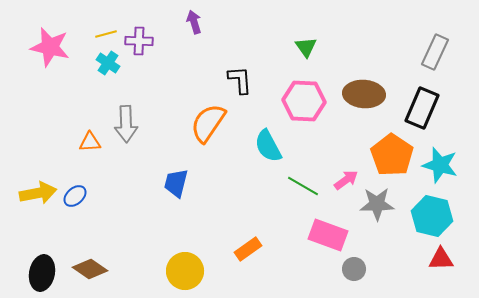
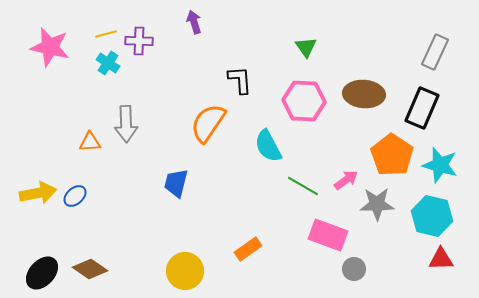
black ellipse: rotated 32 degrees clockwise
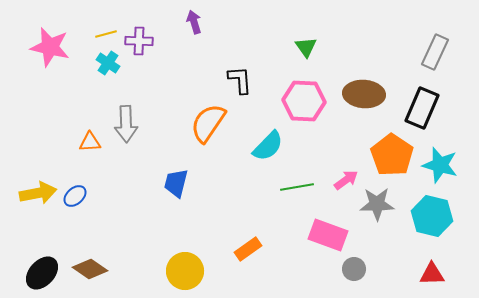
cyan semicircle: rotated 108 degrees counterclockwise
green line: moved 6 px left, 1 px down; rotated 40 degrees counterclockwise
red triangle: moved 9 px left, 15 px down
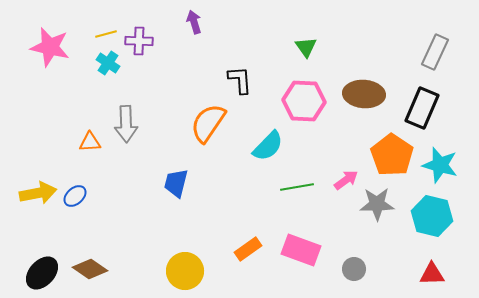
pink rectangle: moved 27 px left, 15 px down
